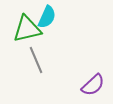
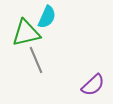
green triangle: moved 1 px left, 4 px down
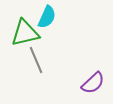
green triangle: moved 1 px left
purple semicircle: moved 2 px up
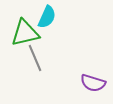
gray line: moved 1 px left, 2 px up
purple semicircle: rotated 60 degrees clockwise
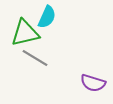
gray line: rotated 36 degrees counterclockwise
